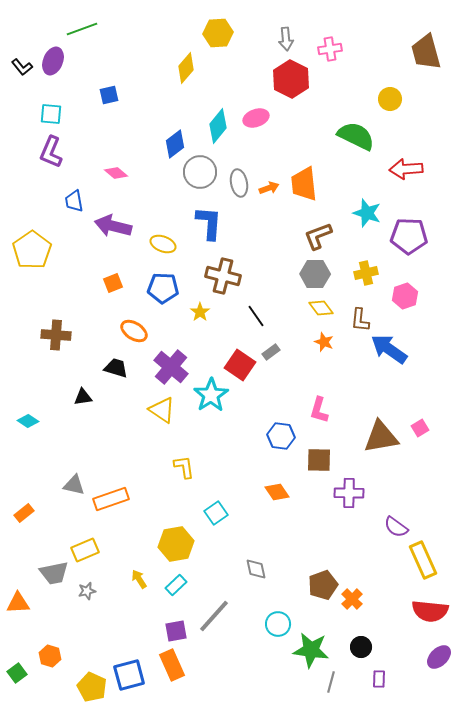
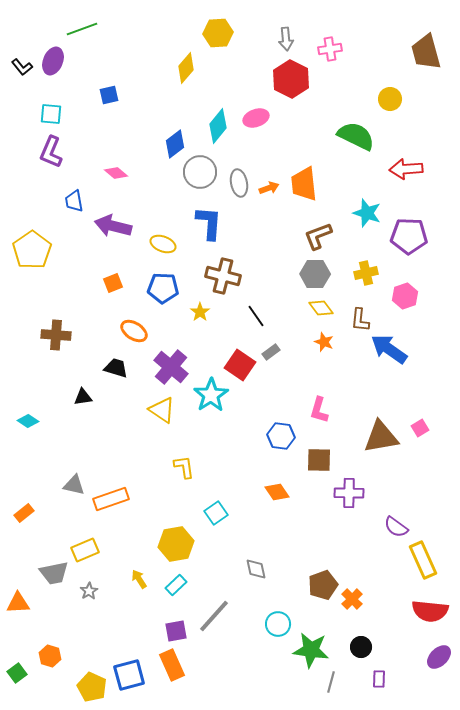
gray star at (87, 591): moved 2 px right; rotated 18 degrees counterclockwise
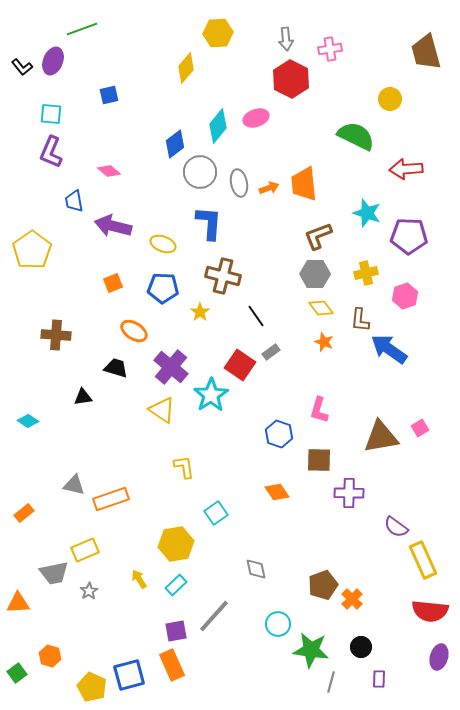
pink diamond at (116, 173): moved 7 px left, 2 px up
blue hexagon at (281, 436): moved 2 px left, 2 px up; rotated 12 degrees clockwise
purple ellipse at (439, 657): rotated 30 degrees counterclockwise
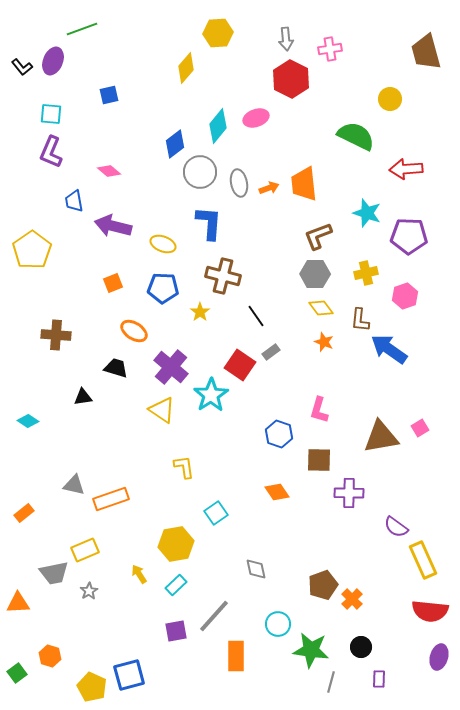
yellow arrow at (139, 579): moved 5 px up
orange rectangle at (172, 665): moved 64 px right, 9 px up; rotated 24 degrees clockwise
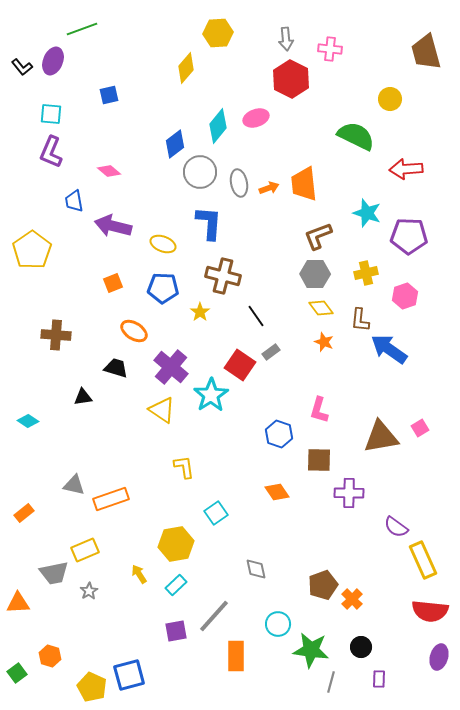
pink cross at (330, 49): rotated 15 degrees clockwise
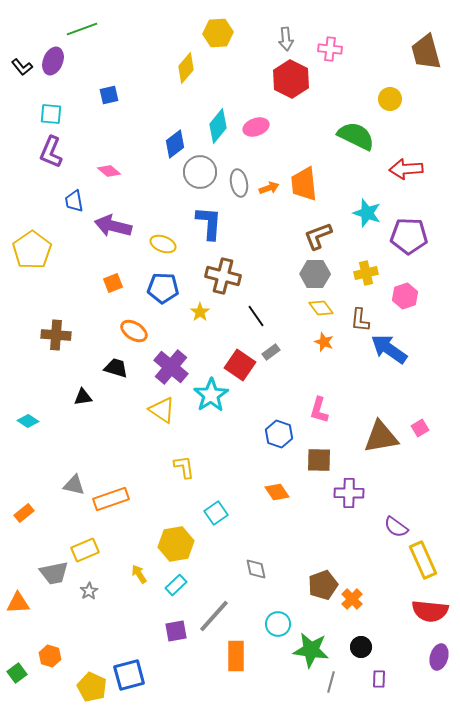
pink ellipse at (256, 118): moved 9 px down
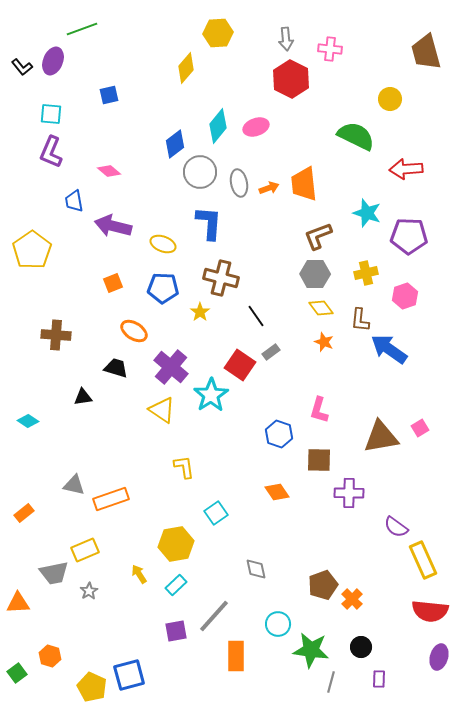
brown cross at (223, 276): moved 2 px left, 2 px down
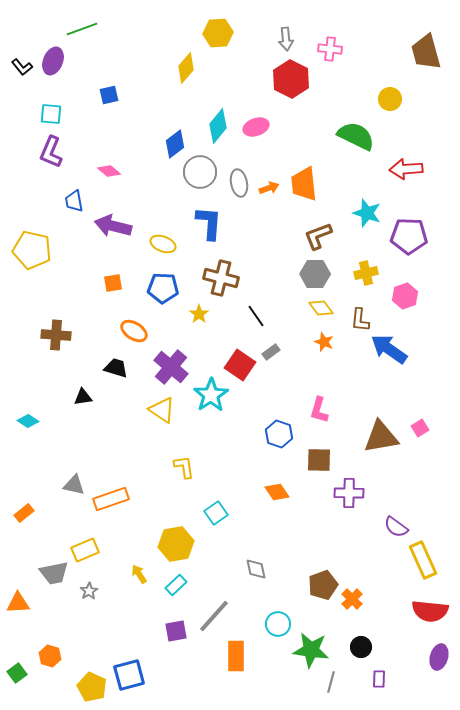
yellow pentagon at (32, 250): rotated 24 degrees counterclockwise
orange square at (113, 283): rotated 12 degrees clockwise
yellow star at (200, 312): moved 1 px left, 2 px down
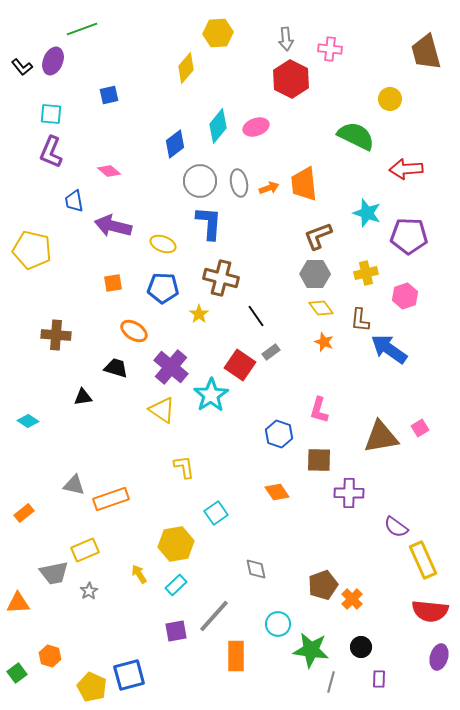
gray circle at (200, 172): moved 9 px down
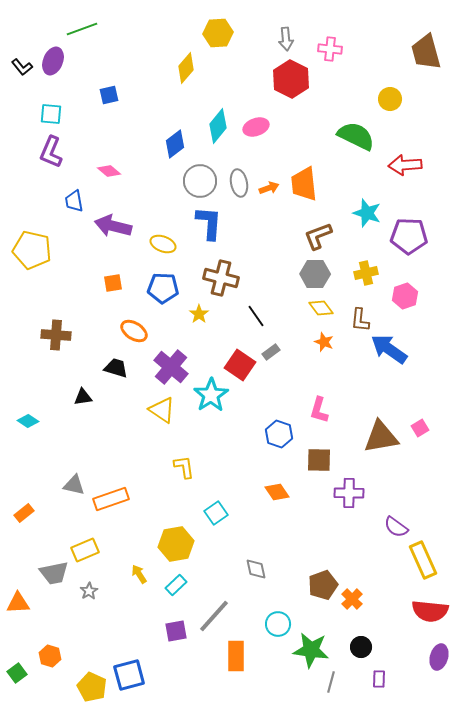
red arrow at (406, 169): moved 1 px left, 4 px up
